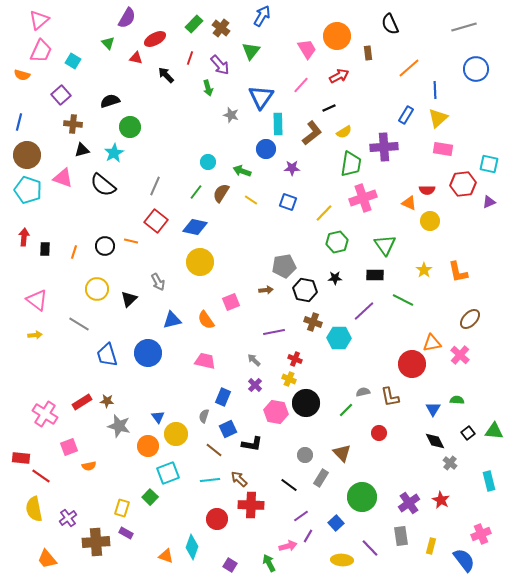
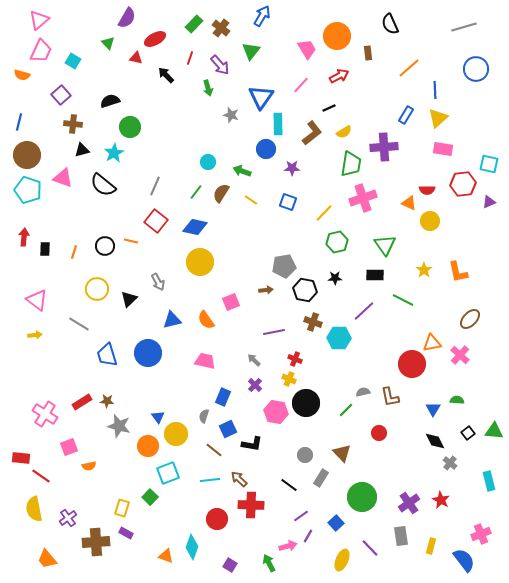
yellow ellipse at (342, 560): rotated 70 degrees counterclockwise
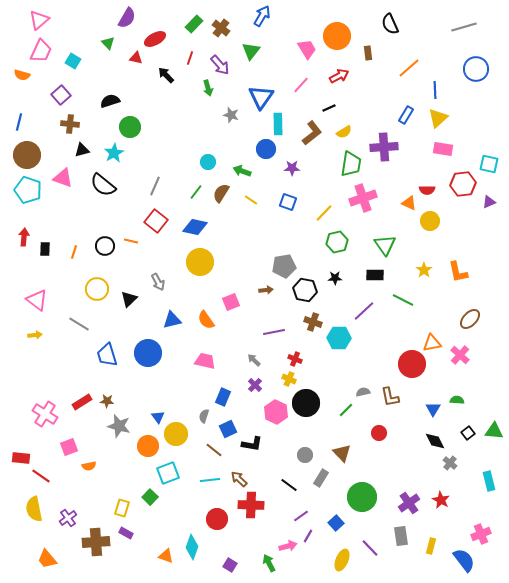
brown cross at (73, 124): moved 3 px left
pink hexagon at (276, 412): rotated 15 degrees clockwise
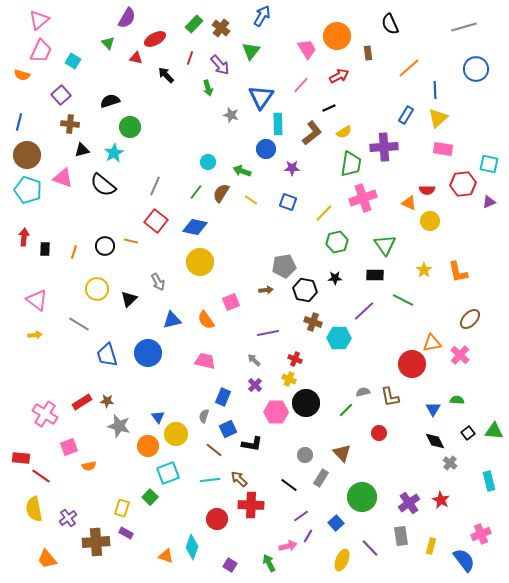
purple line at (274, 332): moved 6 px left, 1 px down
pink hexagon at (276, 412): rotated 25 degrees counterclockwise
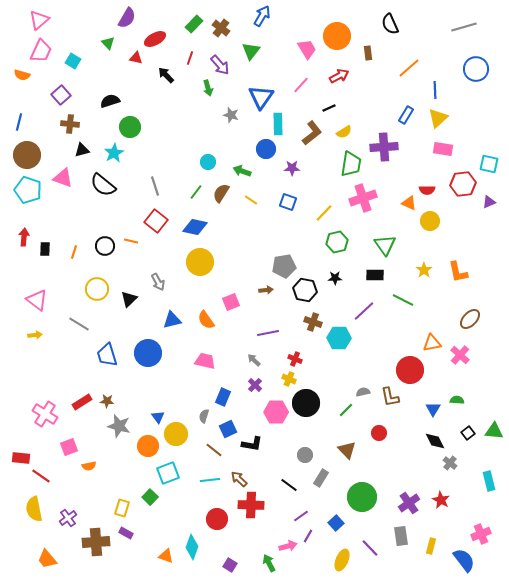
gray line at (155, 186): rotated 42 degrees counterclockwise
red circle at (412, 364): moved 2 px left, 6 px down
brown triangle at (342, 453): moved 5 px right, 3 px up
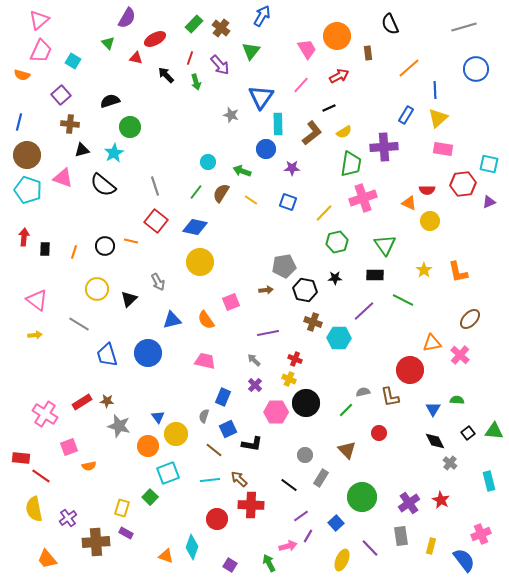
green arrow at (208, 88): moved 12 px left, 6 px up
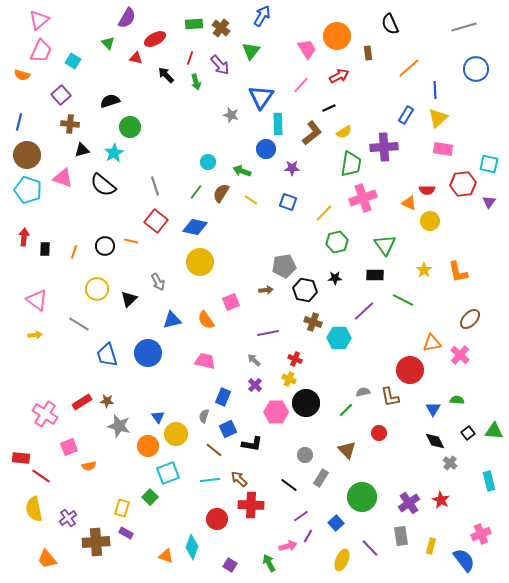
green rectangle at (194, 24): rotated 42 degrees clockwise
purple triangle at (489, 202): rotated 32 degrees counterclockwise
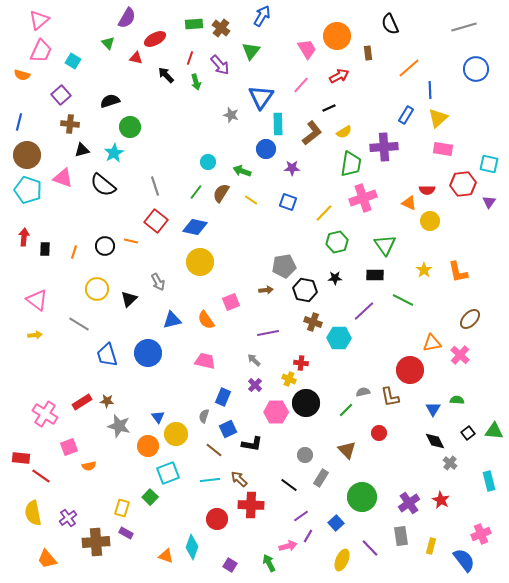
blue line at (435, 90): moved 5 px left
red cross at (295, 359): moved 6 px right, 4 px down; rotated 16 degrees counterclockwise
yellow semicircle at (34, 509): moved 1 px left, 4 px down
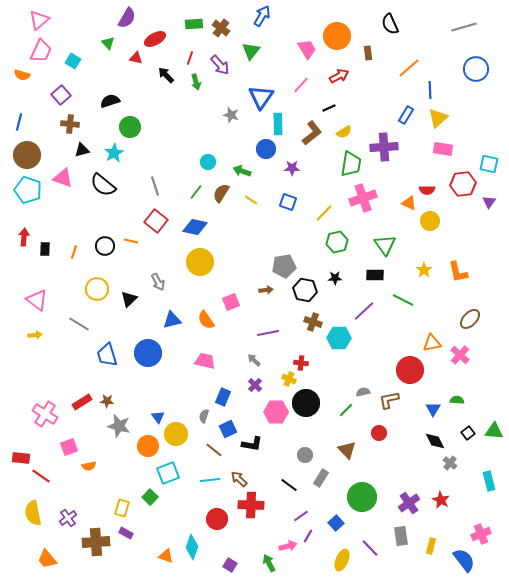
brown L-shape at (390, 397): moved 1 px left, 3 px down; rotated 90 degrees clockwise
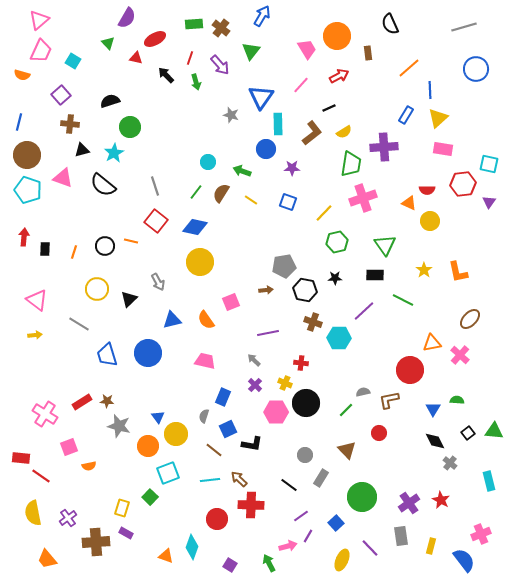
yellow cross at (289, 379): moved 4 px left, 4 px down
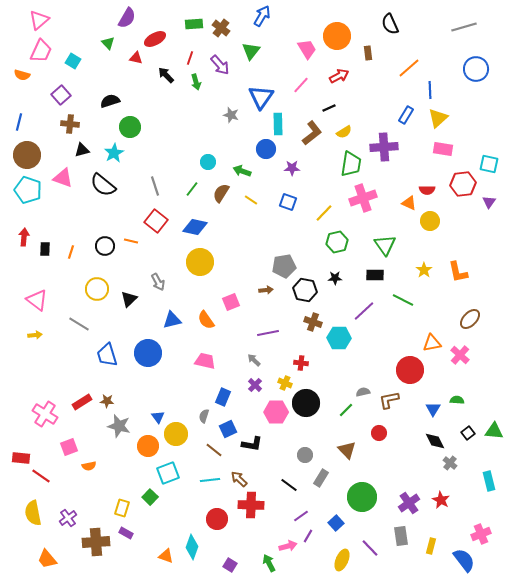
green line at (196, 192): moved 4 px left, 3 px up
orange line at (74, 252): moved 3 px left
